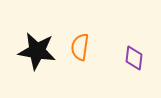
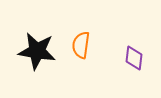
orange semicircle: moved 1 px right, 2 px up
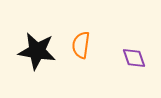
purple diamond: rotated 25 degrees counterclockwise
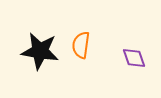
black star: moved 3 px right
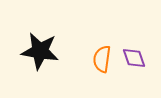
orange semicircle: moved 21 px right, 14 px down
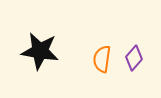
purple diamond: rotated 60 degrees clockwise
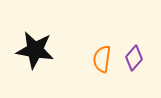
black star: moved 5 px left, 1 px up
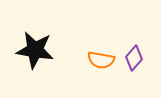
orange semicircle: moved 1 px left, 1 px down; rotated 88 degrees counterclockwise
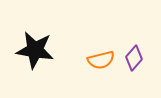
orange semicircle: rotated 24 degrees counterclockwise
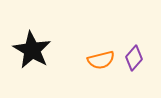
black star: moved 3 px left; rotated 21 degrees clockwise
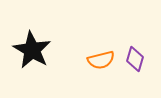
purple diamond: moved 1 px right, 1 px down; rotated 25 degrees counterclockwise
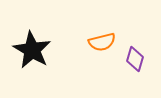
orange semicircle: moved 1 px right, 18 px up
